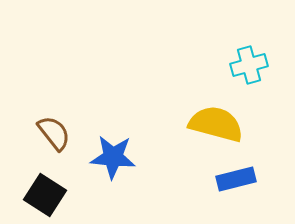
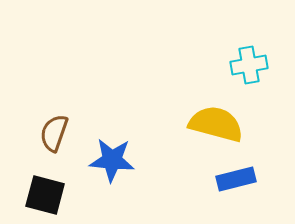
cyan cross: rotated 6 degrees clockwise
brown semicircle: rotated 123 degrees counterclockwise
blue star: moved 1 px left, 3 px down
black square: rotated 18 degrees counterclockwise
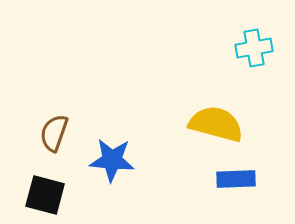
cyan cross: moved 5 px right, 17 px up
blue rectangle: rotated 12 degrees clockwise
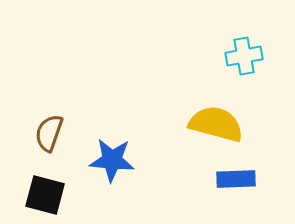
cyan cross: moved 10 px left, 8 px down
brown semicircle: moved 5 px left
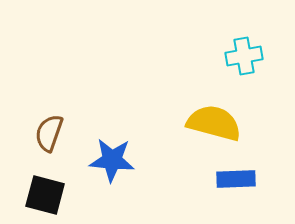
yellow semicircle: moved 2 px left, 1 px up
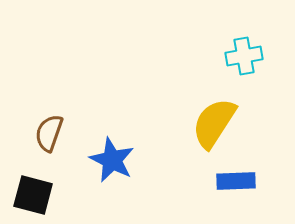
yellow semicircle: rotated 72 degrees counterclockwise
blue star: rotated 21 degrees clockwise
blue rectangle: moved 2 px down
black square: moved 12 px left
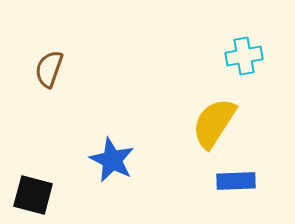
brown semicircle: moved 64 px up
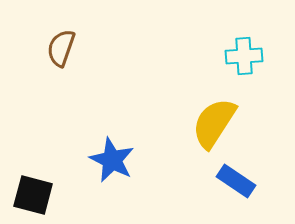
cyan cross: rotated 6 degrees clockwise
brown semicircle: moved 12 px right, 21 px up
blue rectangle: rotated 36 degrees clockwise
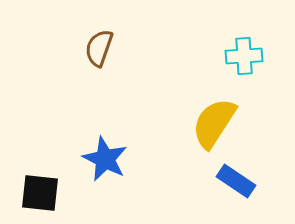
brown semicircle: moved 38 px right
blue star: moved 7 px left, 1 px up
black square: moved 7 px right, 2 px up; rotated 9 degrees counterclockwise
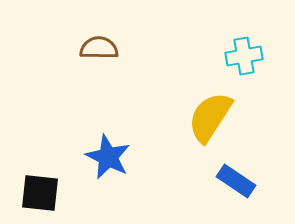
brown semicircle: rotated 72 degrees clockwise
cyan cross: rotated 6 degrees counterclockwise
yellow semicircle: moved 4 px left, 6 px up
blue star: moved 3 px right, 2 px up
